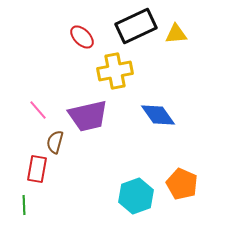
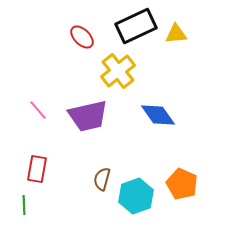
yellow cross: moved 3 px right; rotated 28 degrees counterclockwise
brown semicircle: moved 47 px right, 37 px down
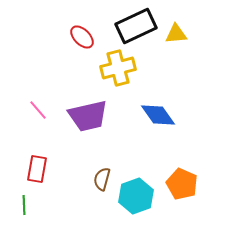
yellow cross: moved 3 px up; rotated 24 degrees clockwise
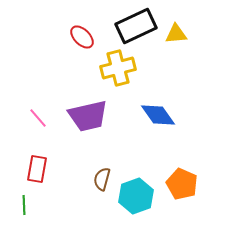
pink line: moved 8 px down
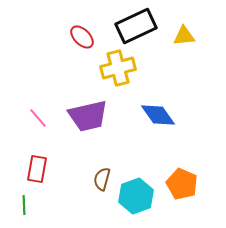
yellow triangle: moved 8 px right, 2 px down
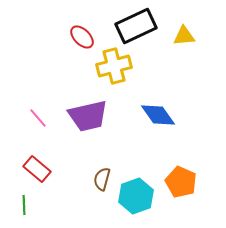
yellow cross: moved 4 px left, 2 px up
red rectangle: rotated 60 degrees counterclockwise
orange pentagon: moved 1 px left, 2 px up
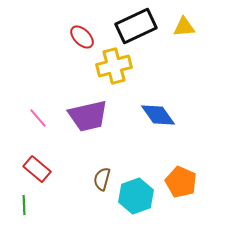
yellow triangle: moved 9 px up
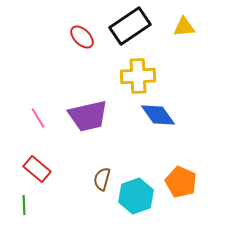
black rectangle: moved 6 px left; rotated 9 degrees counterclockwise
yellow cross: moved 24 px right, 10 px down; rotated 12 degrees clockwise
pink line: rotated 10 degrees clockwise
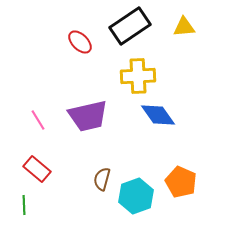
red ellipse: moved 2 px left, 5 px down
pink line: moved 2 px down
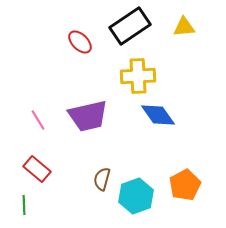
orange pentagon: moved 4 px right, 3 px down; rotated 20 degrees clockwise
